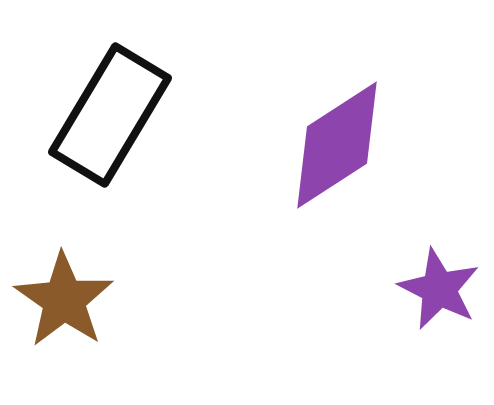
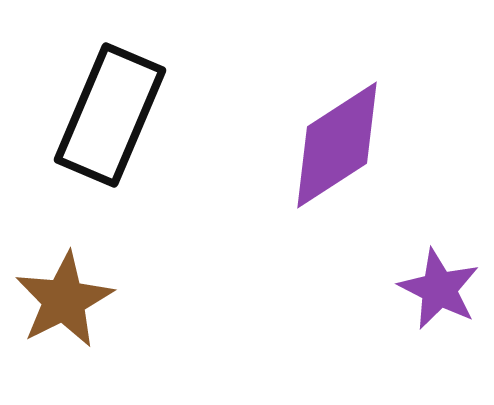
black rectangle: rotated 8 degrees counterclockwise
brown star: rotated 10 degrees clockwise
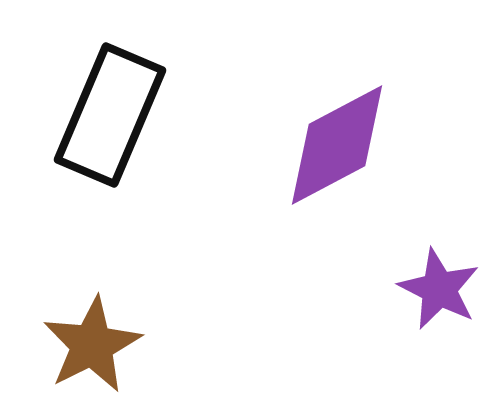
purple diamond: rotated 5 degrees clockwise
brown star: moved 28 px right, 45 px down
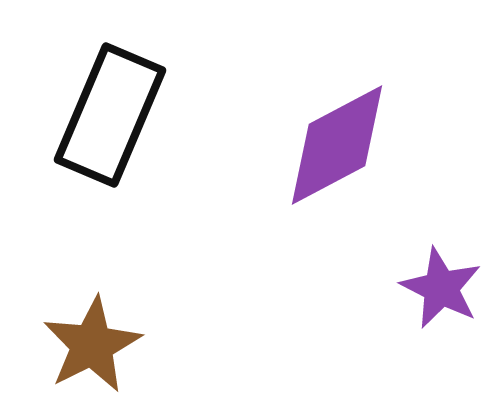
purple star: moved 2 px right, 1 px up
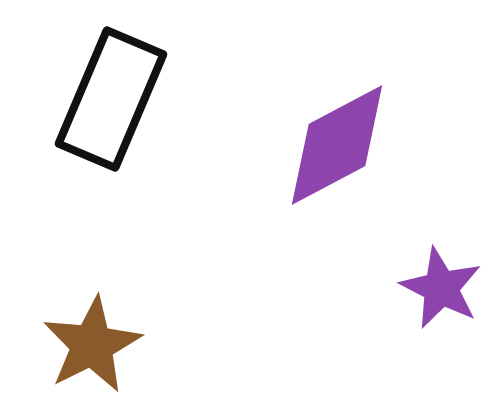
black rectangle: moved 1 px right, 16 px up
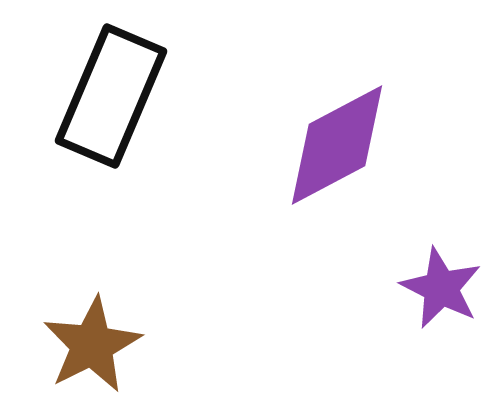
black rectangle: moved 3 px up
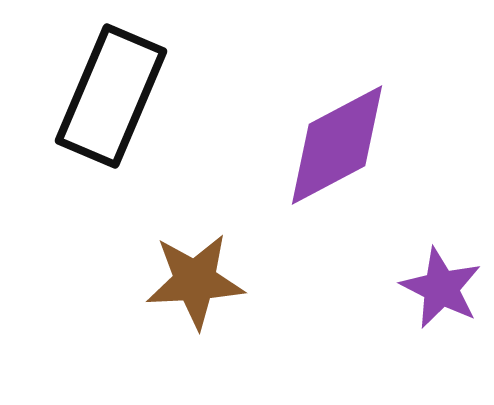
brown star: moved 103 px right, 64 px up; rotated 24 degrees clockwise
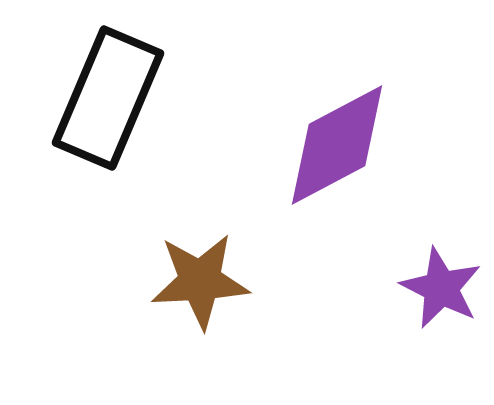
black rectangle: moved 3 px left, 2 px down
brown star: moved 5 px right
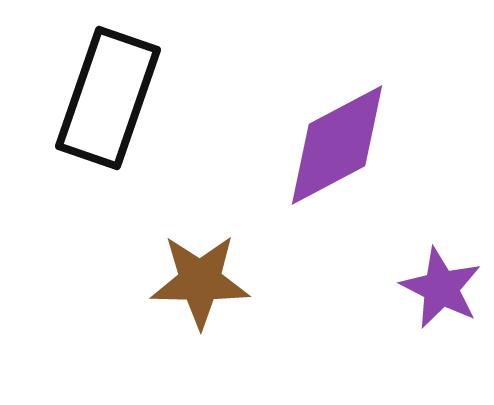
black rectangle: rotated 4 degrees counterclockwise
brown star: rotated 4 degrees clockwise
